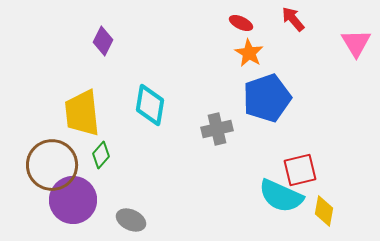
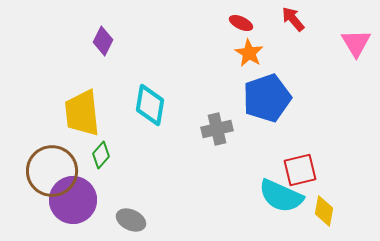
brown circle: moved 6 px down
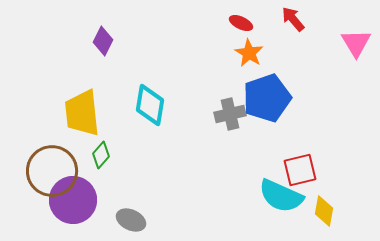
gray cross: moved 13 px right, 15 px up
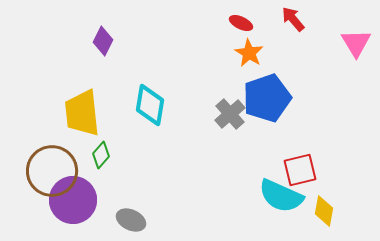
gray cross: rotated 28 degrees counterclockwise
